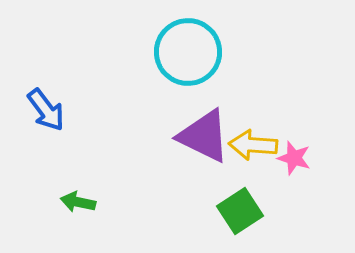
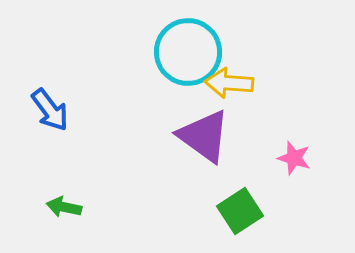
blue arrow: moved 4 px right
purple triangle: rotated 10 degrees clockwise
yellow arrow: moved 24 px left, 62 px up
green arrow: moved 14 px left, 5 px down
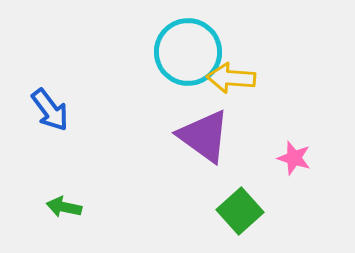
yellow arrow: moved 2 px right, 5 px up
green square: rotated 9 degrees counterclockwise
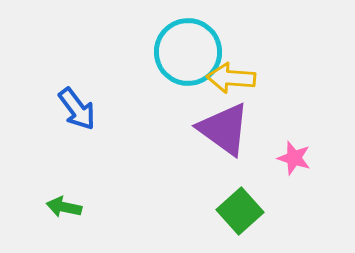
blue arrow: moved 27 px right, 1 px up
purple triangle: moved 20 px right, 7 px up
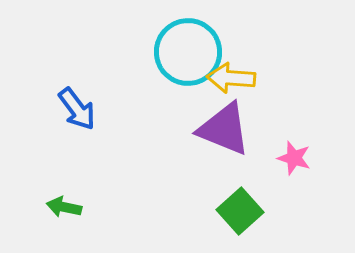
purple triangle: rotated 14 degrees counterclockwise
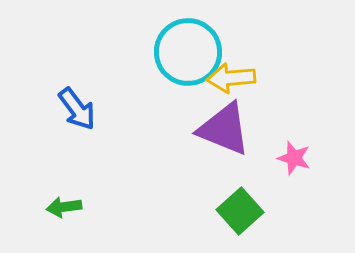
yellow arrow: rotated 9 degrees counterclockwise
green arrow: rotated 20 degrees counterclockwise
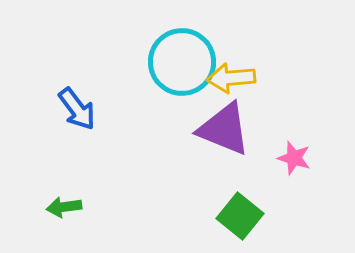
cyan circle: moved 6 px left, 10 px down
green square: moved 5 px down; rotated 9 degrees counterclockwise
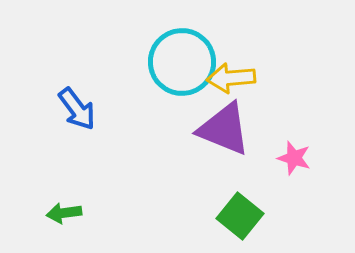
green arrow: moved 6 px down
